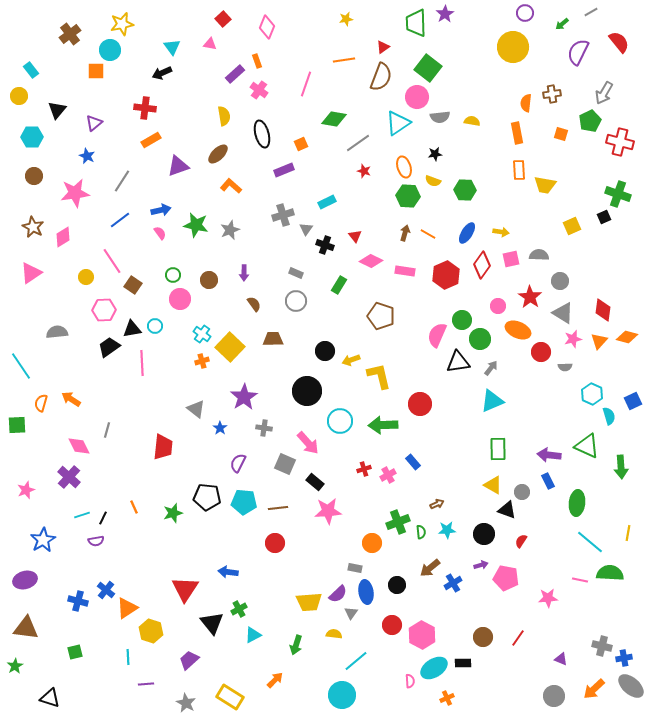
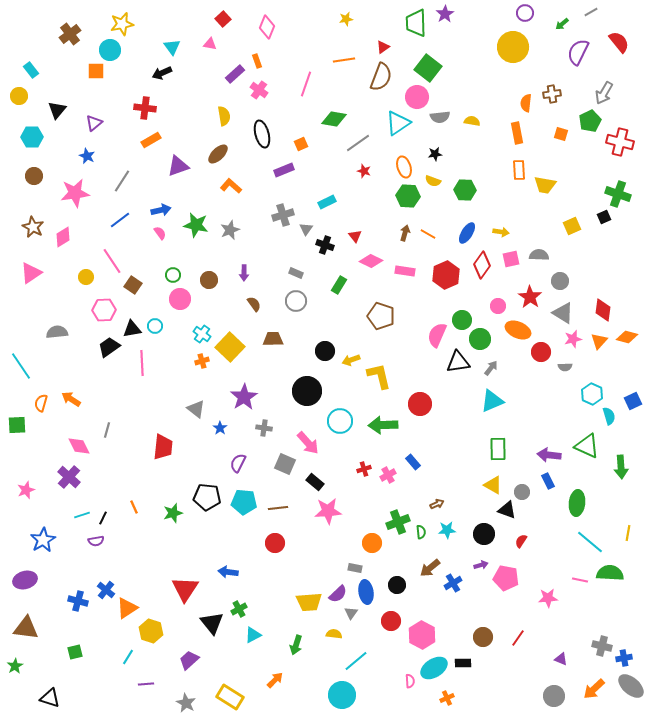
red circle at (392, 625): moved 1 px left, 4 px up
cyan line at (128, 657): rotated 35 degrees clockwise
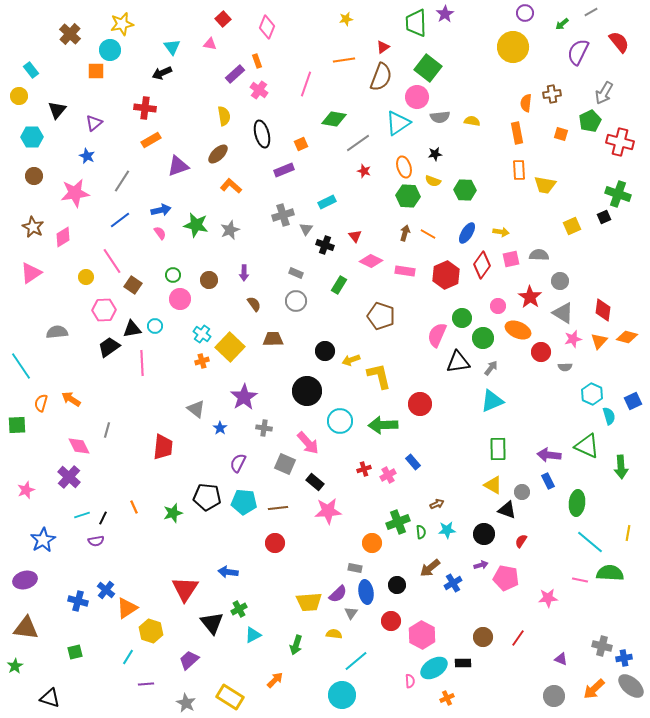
brown cross at (70, 34): rotated 10 degrees counterclockwise
green circle at (462, 320): moved 2 px up
green circle at (480, 339): moved 3 px right, 1 px up
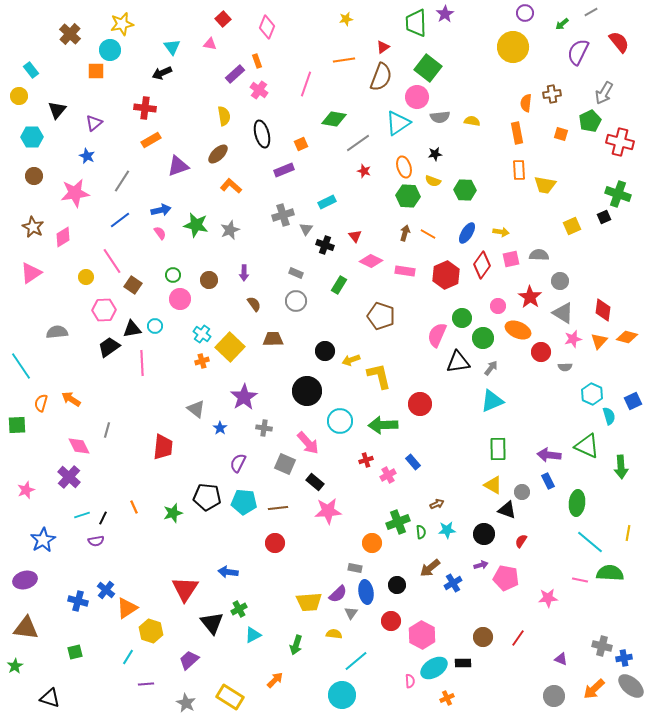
red cross at (364, 469): moved 2 px right, 9 px up
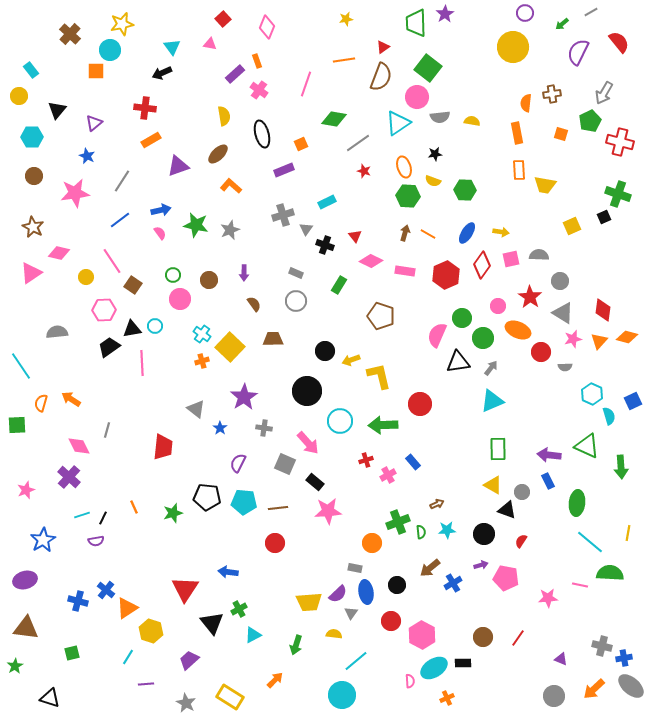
pink diamond at (63, 237): moved 4 px left, 16 px down; rotated 45 degrees clockwise
pink line at (580, 580): moved 5 px down
green square at (75, 652): moved 3 px left, 1 px down
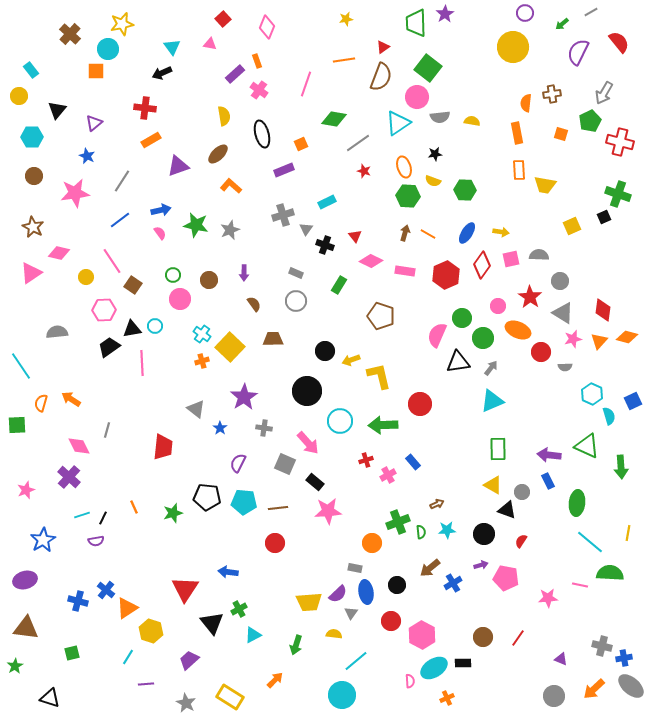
cyan circle at (110, 50): moved 2 px left, 1 px up
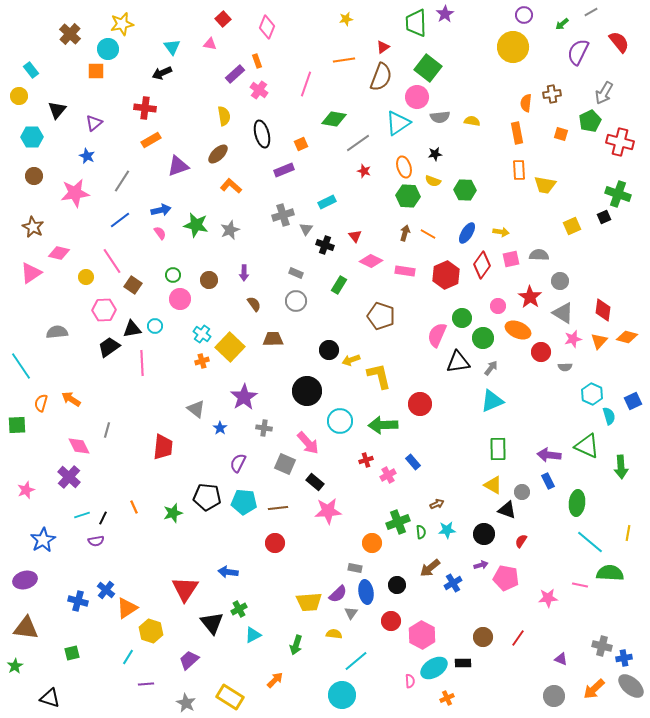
purple circle at (525, 13): moved 1 px left, 2 px down
black circle at (325, 351): moved 4 px right, 1 px up
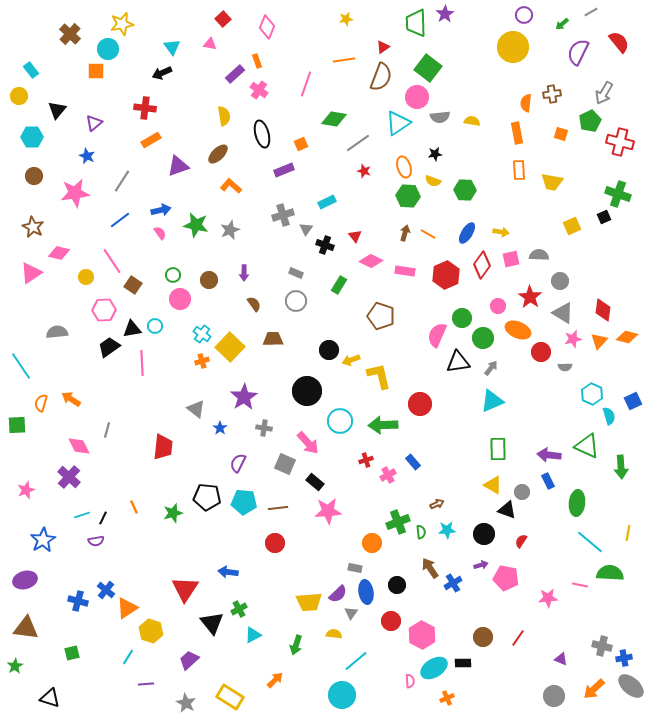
yellow trapezoid at (545, 185): moved 7 px right, 3 px up
brown arrow at (430, 568): rotated 95 degrees clockwise
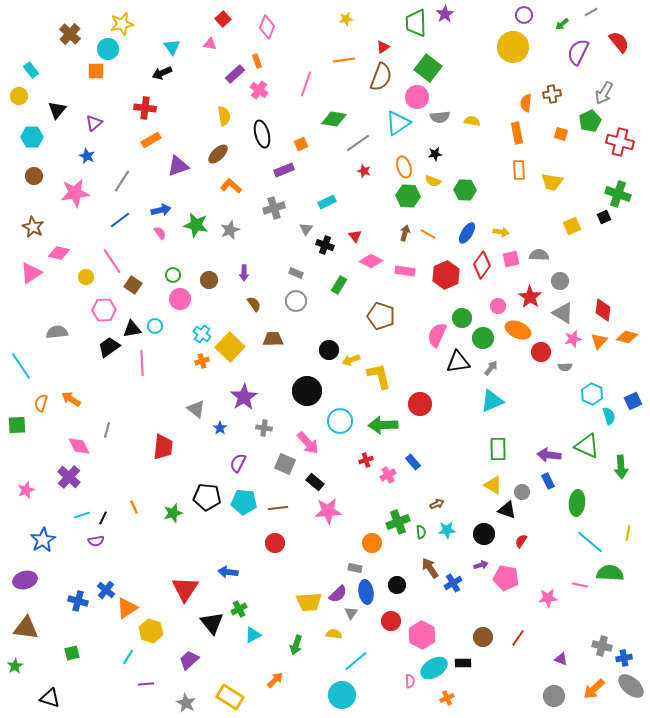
gray cross at (283, 215): moved 9 px left, 7 px up
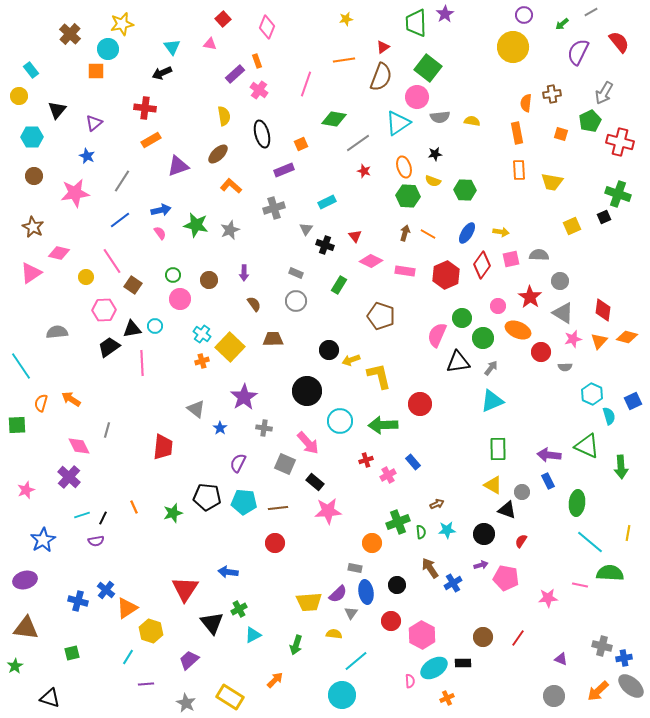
orange arrow at (594, 689): moved 4 px right, 2 px down
